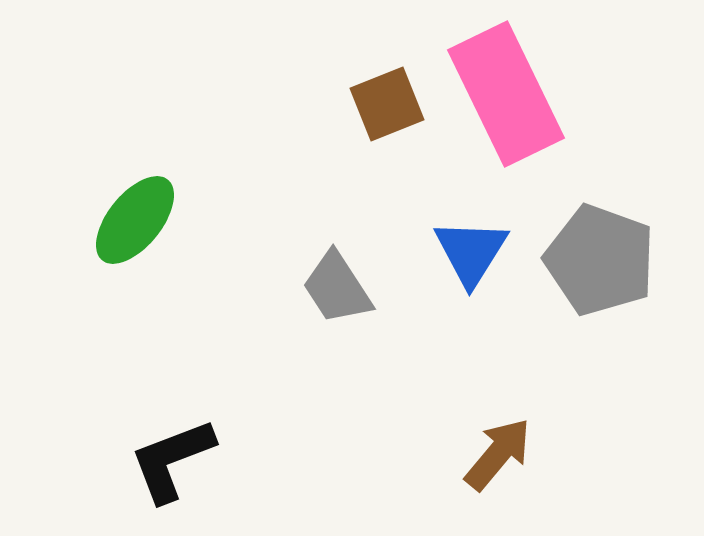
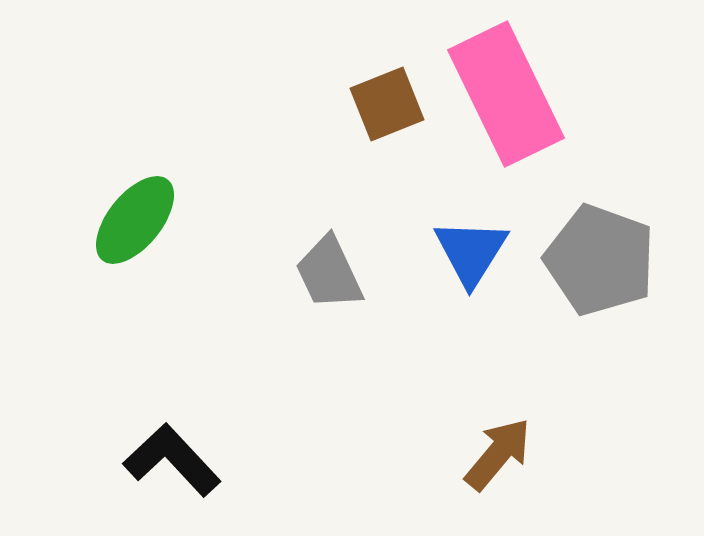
gray trapezoid: moved 8 px left, 15 px up; rotated 8 degrees clockwise
black L-shape: rotated 68 degrees clockwise
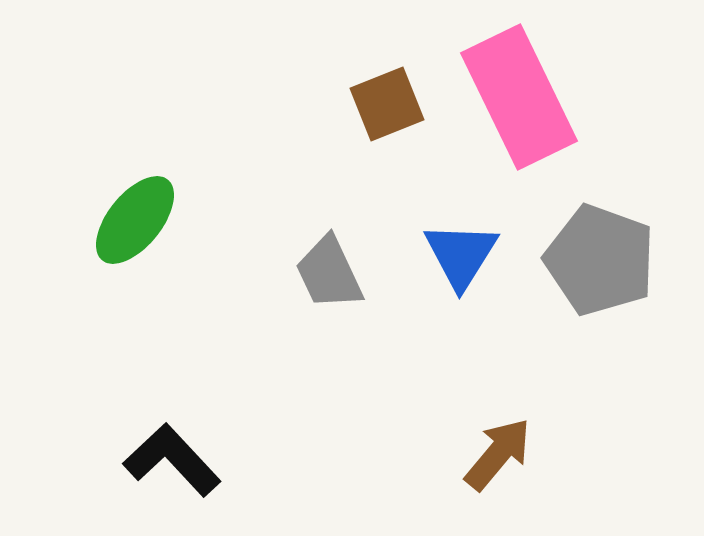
pink rectangle: moved 13 px right, 3 px down
blue triangle: moved 10 px left, 3 px down
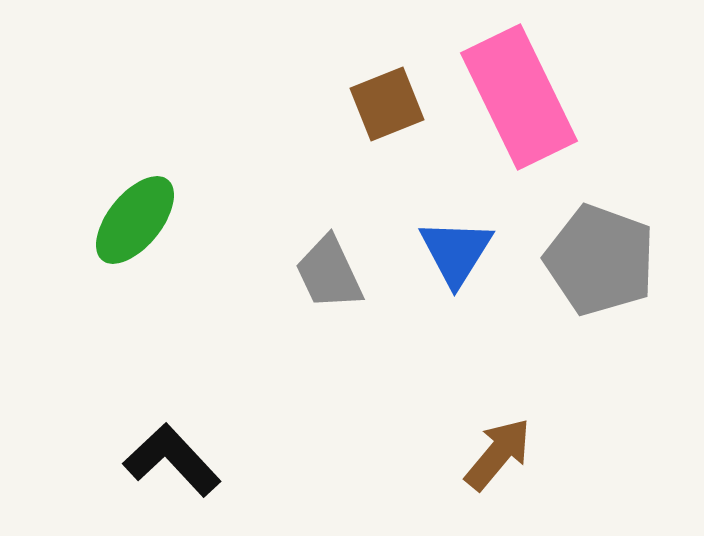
blue triangle: moved 5 px left, 3 px up
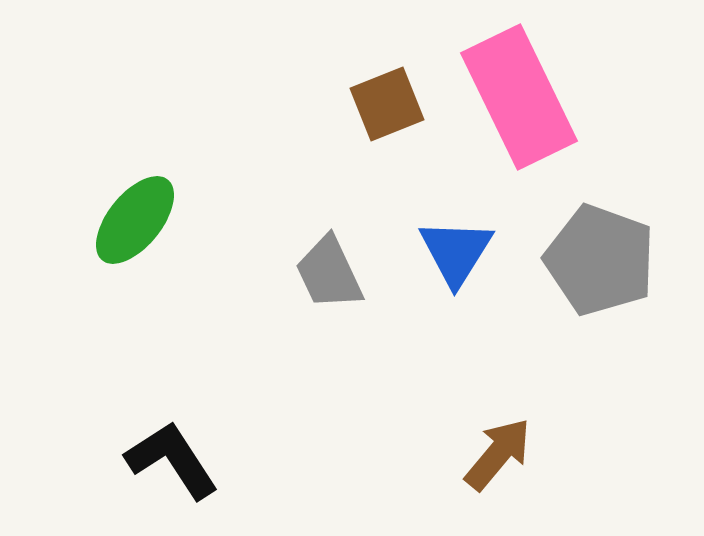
black L-shape: rotated 10 degrees clockwise
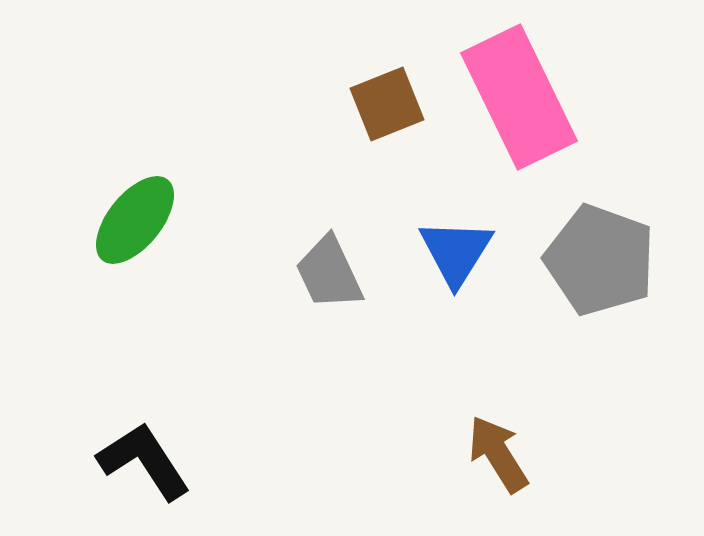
brown arrow: rotated 72 degrees counterclockwise
black L-shape: moved 28 px left, 1 px down
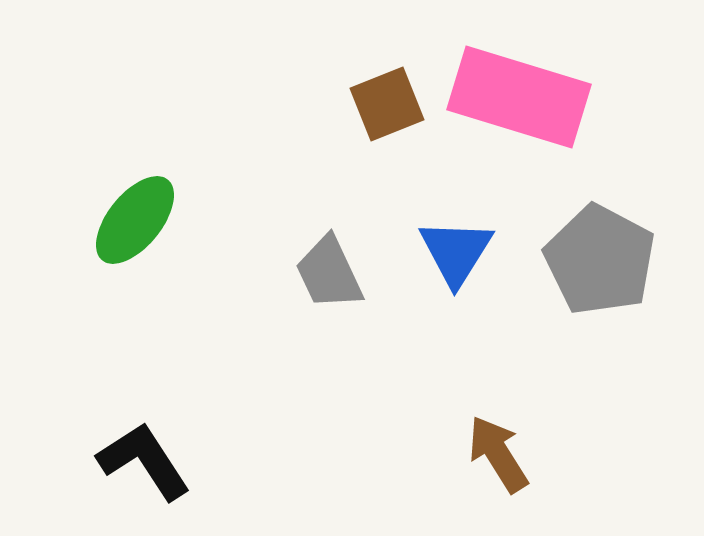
pink rectangle: rotated 47 degrees counterclockwise
gray pentagon: rotated 8 degrees clockwise
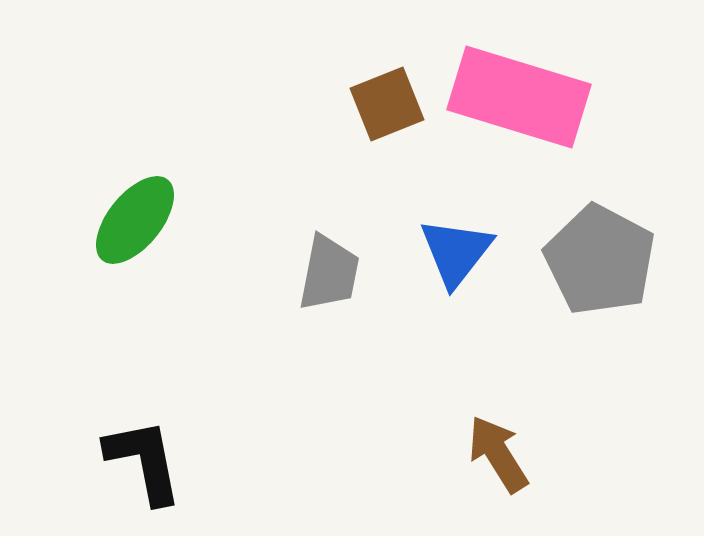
blue triangle: rotated 6 degrees clockwise
gray trapezoid: rotated 144 degrees counterclockwise
black L-shape: rotated 22 degrees clockwise
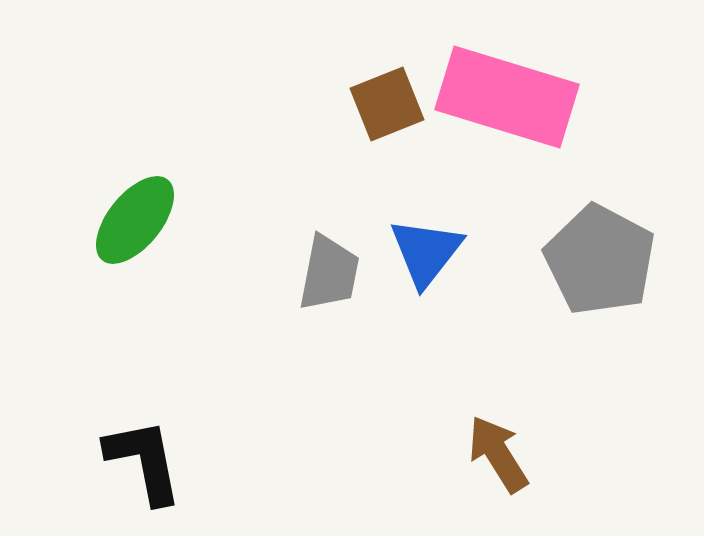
pink rectangle: moved 12 px left
blue triangle: moved 30 px left
